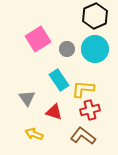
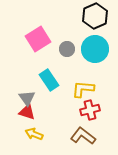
cyan rectangle: moved 10 px left
red triangle: moved 27 px left
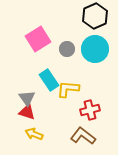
yellow L-shape: moved 15 px left
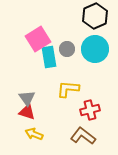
cyan rectangle: moved 23 px up; rotated 25 degrees clockwise
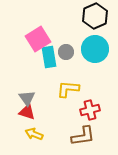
gray circle: moved 1 px left, 3 px down
brown L-shape: rotated 135 degrees clockwise
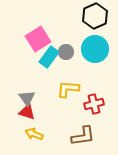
cyan rectangle: rotated 45 degrees clockwise
red cross: moved 4 px right, 6 px up
